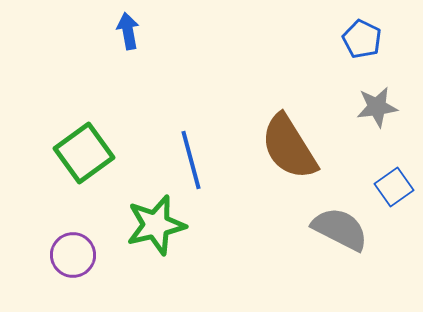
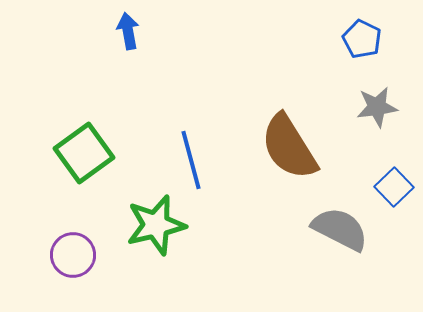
blue square: rotated 9 degrees counterclockwise
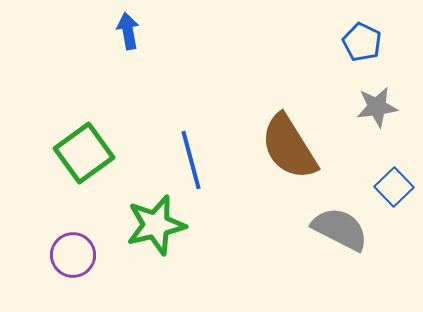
blue pentagon: moved 3 px down
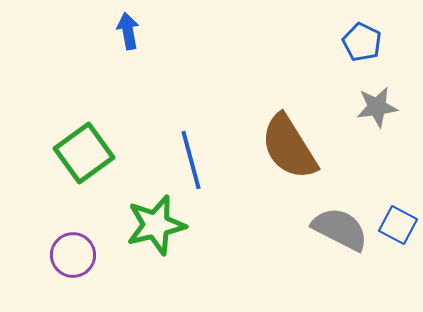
blue square: moved 4 px right, 38 px down; rotated 18 degrees counterclockwise
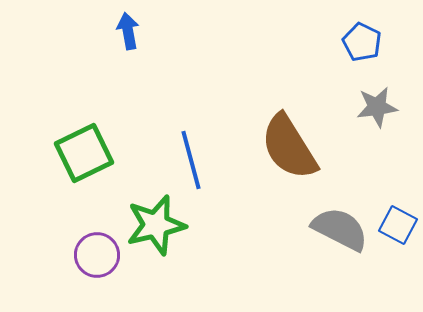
green square: rotated 10 degrees clockwise
purple circle: moved 24 px right
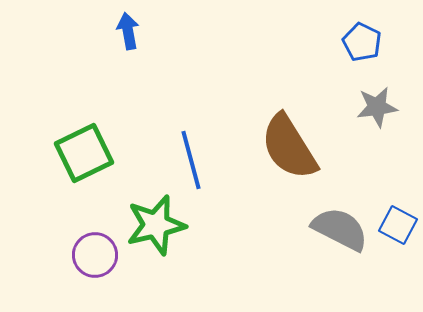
purple circle: moved 2 px left
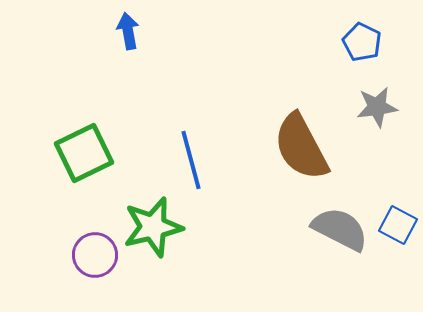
brown semicircle: moved 12 px right; rotated 4 degrees clockwise
green star: moved 3 px left, 2 px down
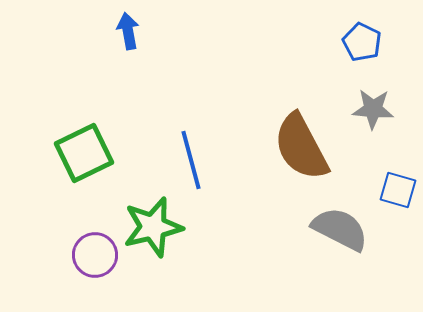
gray star: moved 4 px left, 2 px down; rotated 12 degrees clockwise
blue square: moved 35 px up; rotated 12 degrees counterclockwise
